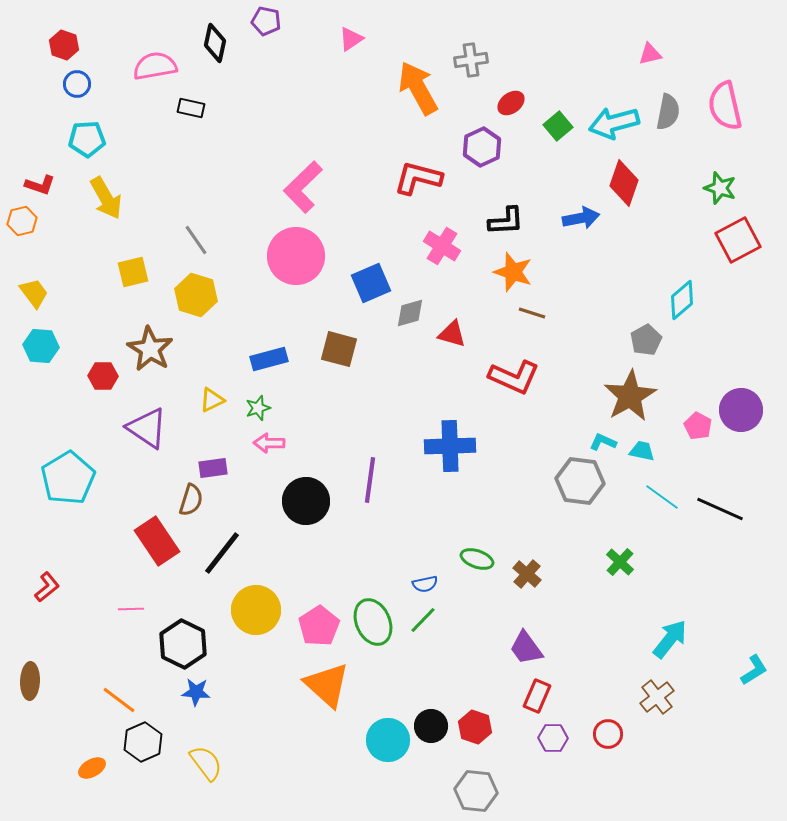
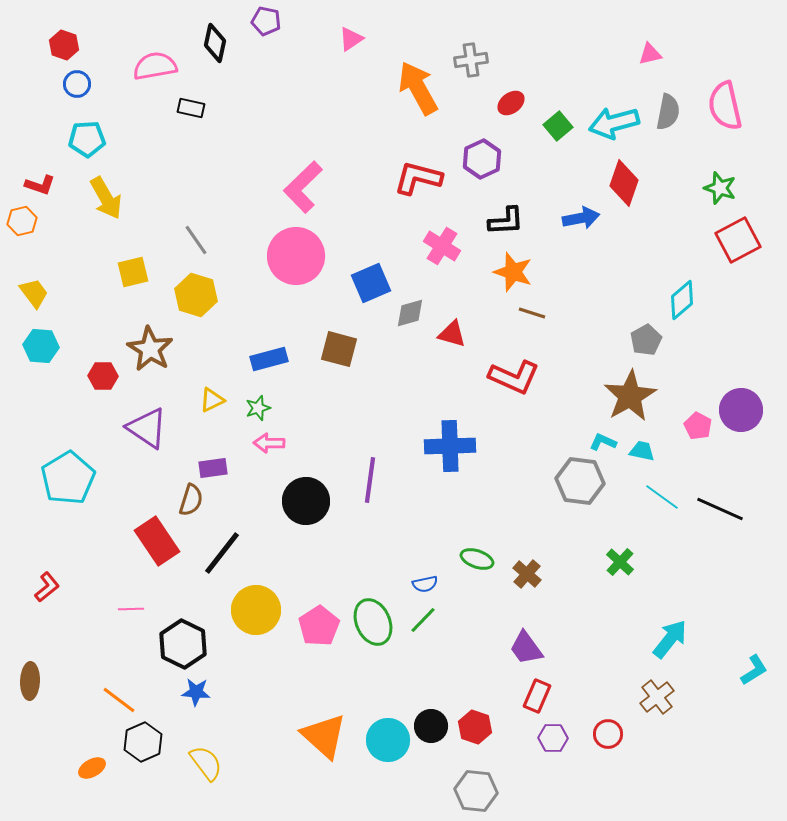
purple hexagon at (482, 147): moved 12 px down
orange triangle at (327, 685): moved 3 px left, 51 px down
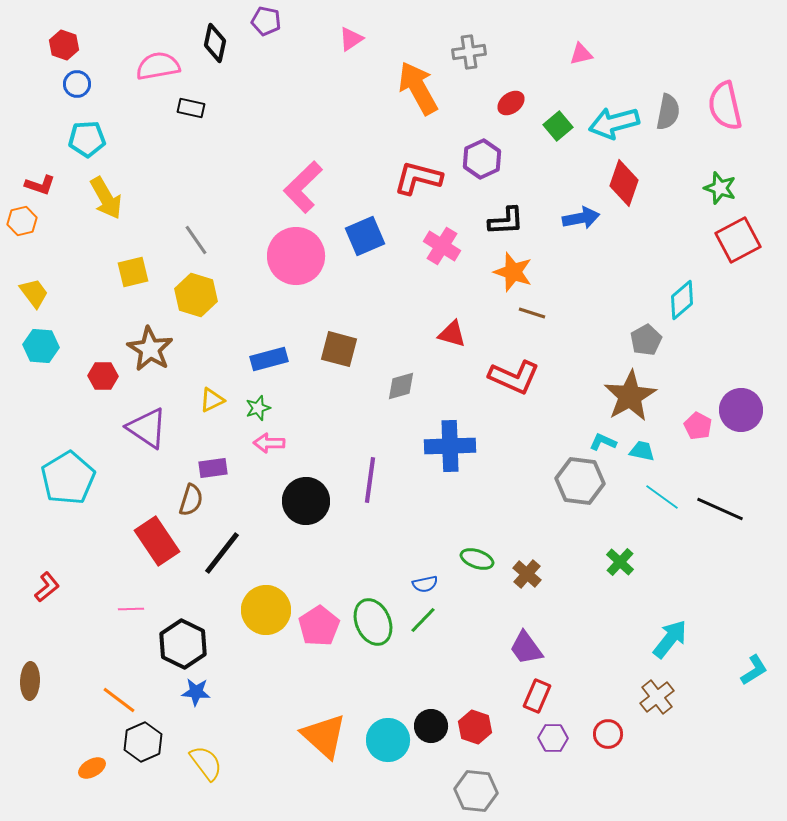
pink triangle at (650, 54): moved 69 px left
gray cross at (471, 60): moved 2 px left, 8 px up
pink semicircle at (155, 66): moved 3 px right
blue square at (371, 283): moved 6 px left, 47 px up
gray diamond at (410, 313): moved 9 px left, 73 px down
yellow circle at (256, 610): moved 10 px right
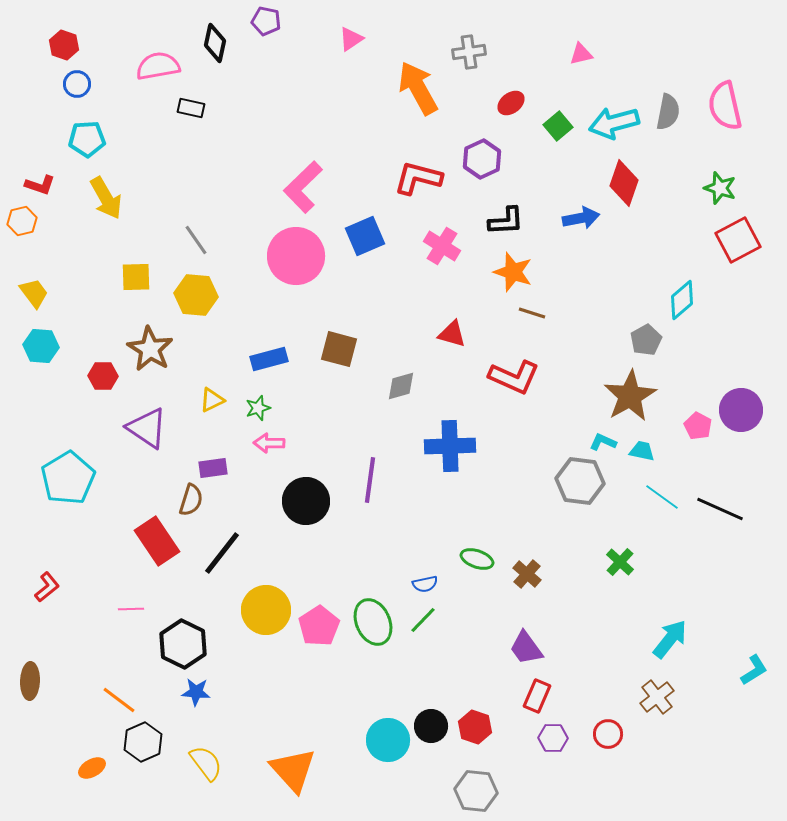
yellow square at (133, 272): moved 3 px right, 5 px down; rotated 12 degrees clockwise
yellow hexagon at (196, 295): rotated 12 degrees counterclockwise
orange triangle at (324, 736): moved 31 px left, 34 px down; rotated 6 degrees clockwise
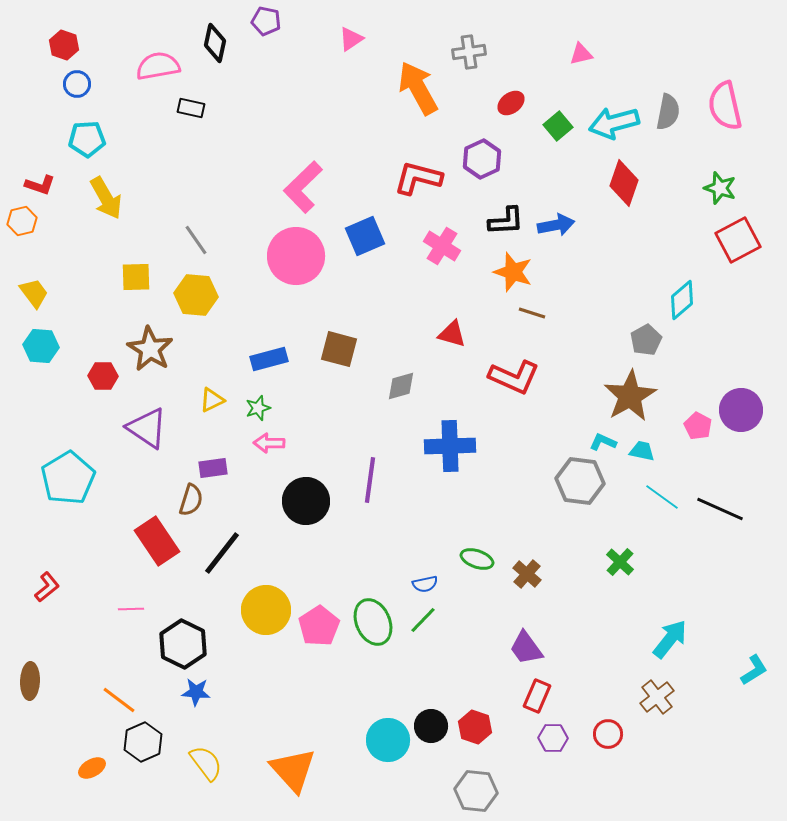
blue arrow at (581, 218): moved 25 px left, 7 px down
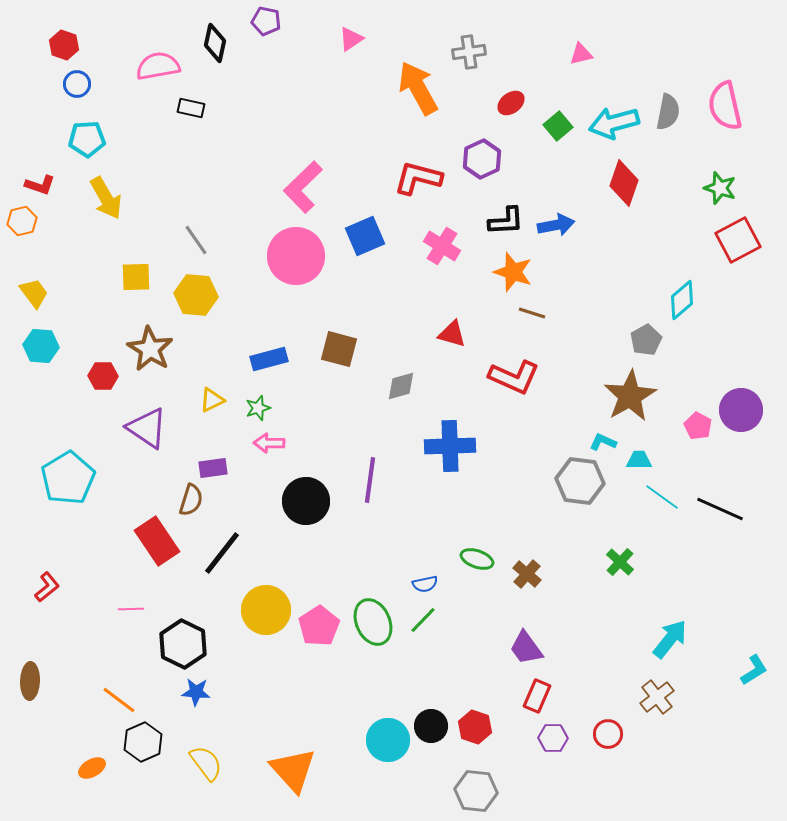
cyan trapezoid at (642, 451): moved 3 px left, 9 px down; rotated 12 degrees counterclockwise
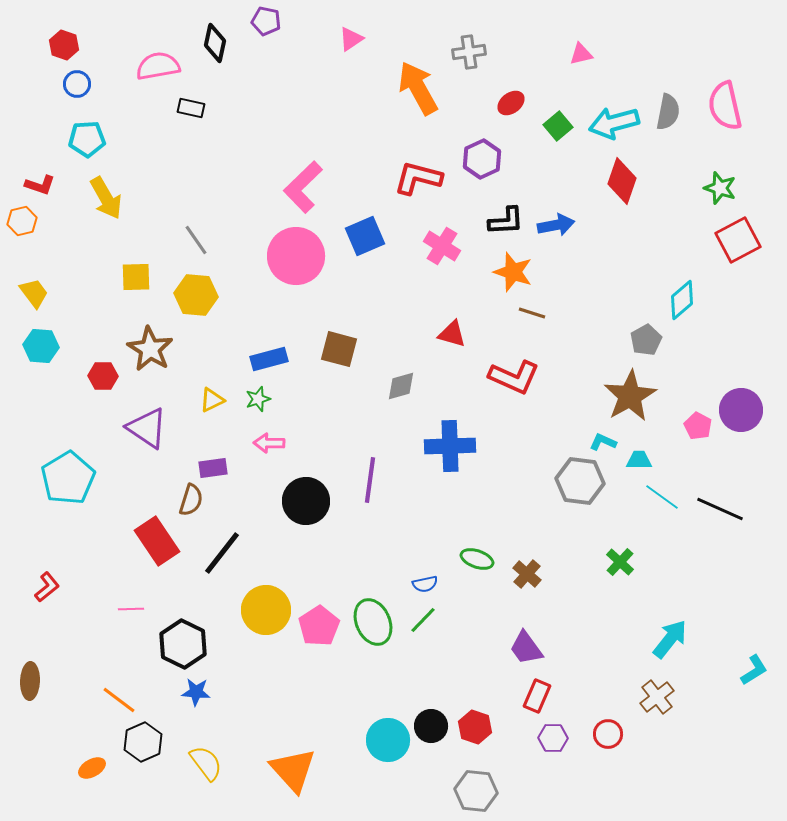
red diamond at (624, 183): moved 2 px left, 2 px up
green star at (258, 408): moved 9 px up
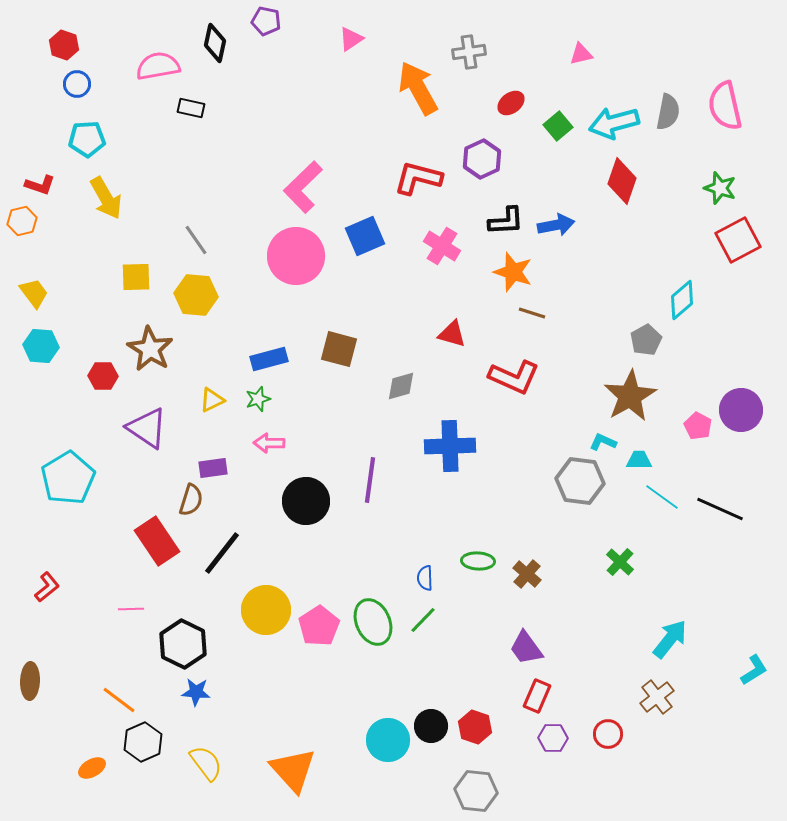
green ellipse at (477, 559): moved 1 px right, 2 px down; rotated 16 degrees counterclockwise
blue semicircle at (425, 584): moved 6 px up; rotated 100 degrees clockwise
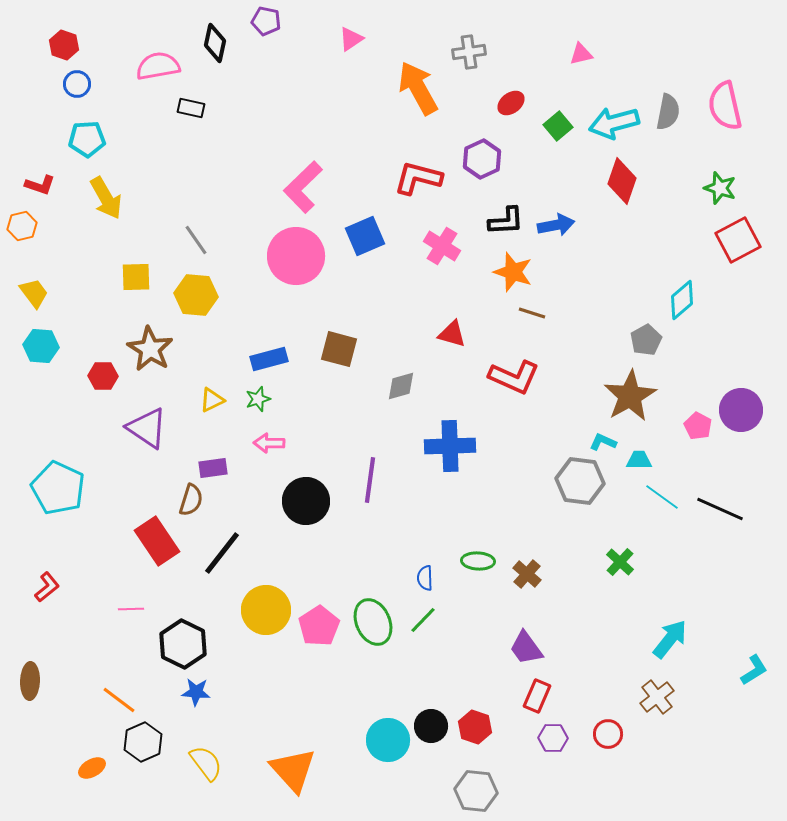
orange hexagon at (22, 221): moved 5 px down
cyan pentagon at (68, 478): moved 10 px left, 10 px down; rotated 16 degrees counterclockwise
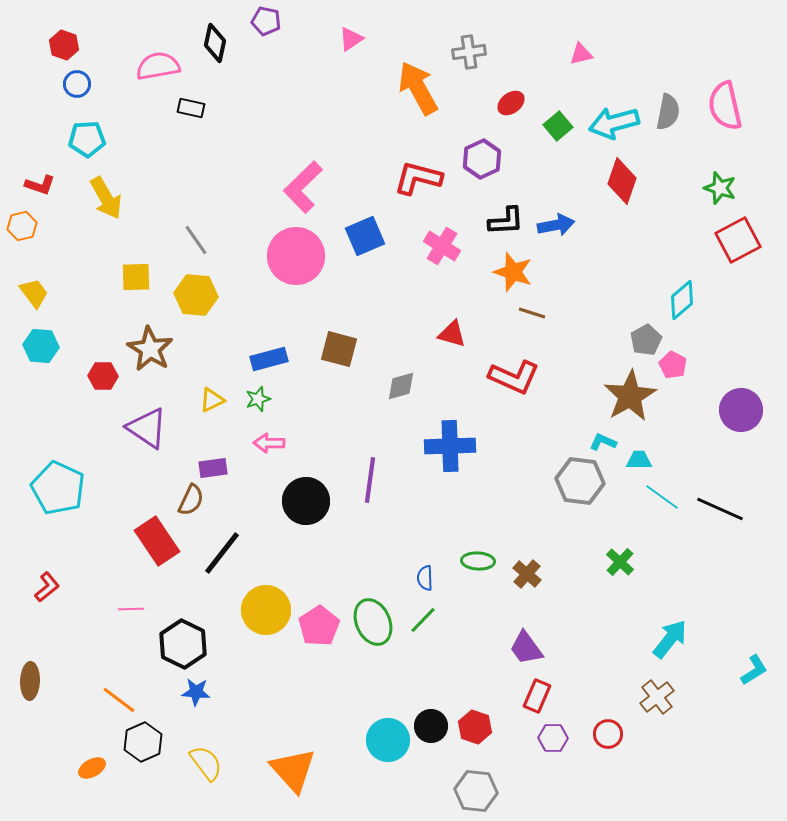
pink pentagon at (698, 426): moved 25 px left, 61 px up
brown semicircle at (191, 500): rotated 8 degrees clockwise
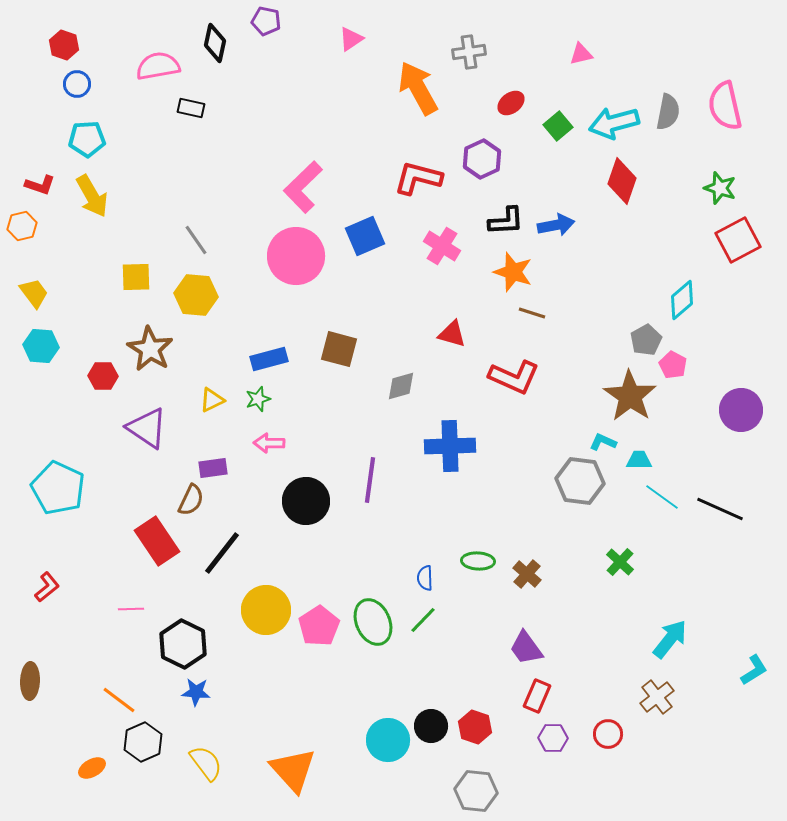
yellow arrow at (106, 198): moved 14 px left, 2 px up
brown star at (630, 396): rotated 8 degrees counterclockwise
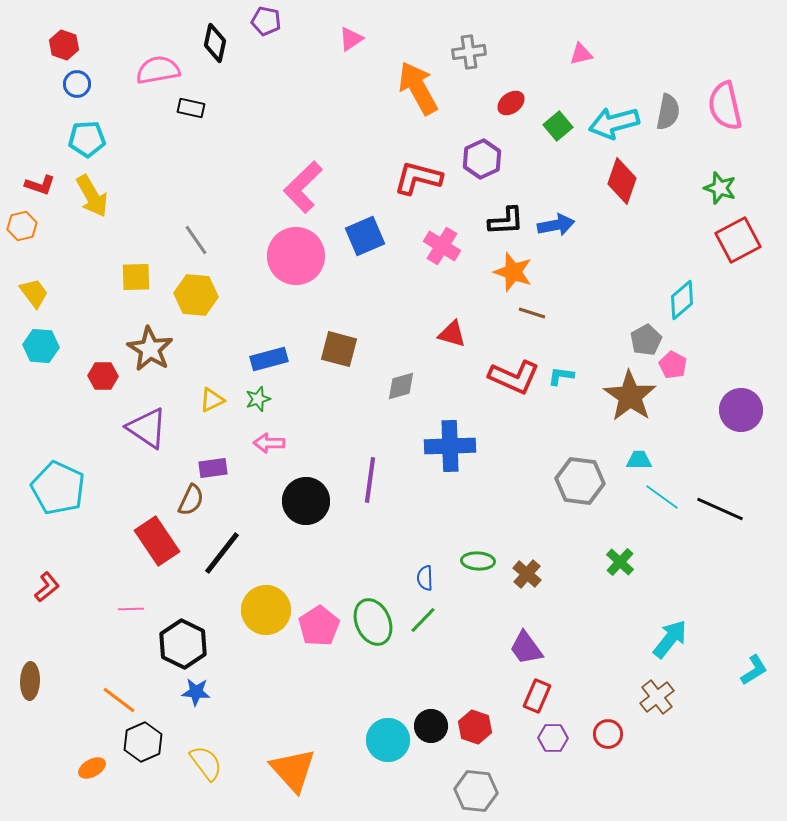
pink semicircle at (158, 66): moved 4 px down
cyan L-shape at (603, 442): moved 42 px left, 66 px up; rotated 16 degrees counterclockwise
